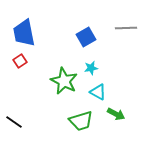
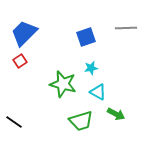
blue trapezoid: rotated 56 degrees clockwise
blue square: rotated 12 degrees clockwise
green star: moved 1 px left, 3 px down; rotated 12 degrees counterclockwise
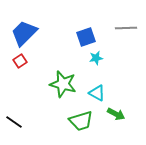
cyan star: moved 5 px right, 10 px up
cyan triangle: moved 1 px left, 1 px down
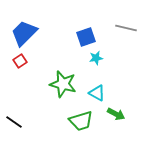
gray line: rotated 15 degrees clockwise
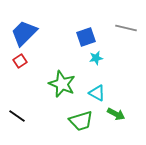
green star: moved 1 px left; rotated 8 degrees clockwise
black line: moved 3 px right, 6 px up
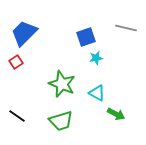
red square: moved 4 px left, 1 px down
green trapezoid: moved 20 px left
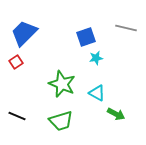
black line: rotated 12 degrees counterclockwise
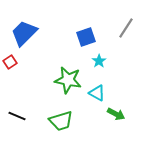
gray line: rotated 70 degrees counterclockwise
cyan star: moved 3 px right, 3 px down; rotated 24 degrees counterclockwise
red square: moved 6 px left
green star: moved 6 px right, 4 px up; rotated 12 degrees counterclockwise
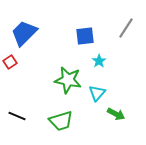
blue square: moved 1 px left, 1 px up; rotated 12 degrees clockwise
cyan triangle: rotated 42 degrees clockwise
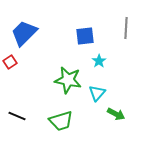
gray line: rotated 30 degrees counterclockwise
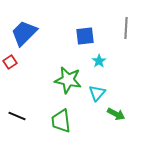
green trapezoid: rotated 100 degrees clockwise
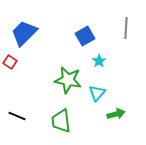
blue square: rotated 24 degrees counterclockwise
red square: rotated 24 degrees counterclockwise
green arrow: rotated 42 degrees counterclockwise
